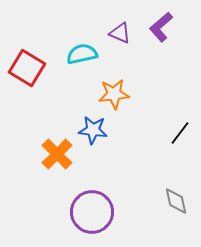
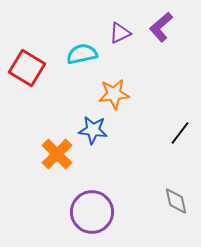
purple triangle: rotated 50 degrees counterclockwise
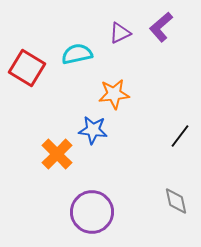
cyan semicircle: moved 5 px left
black line: moved 3 px down
